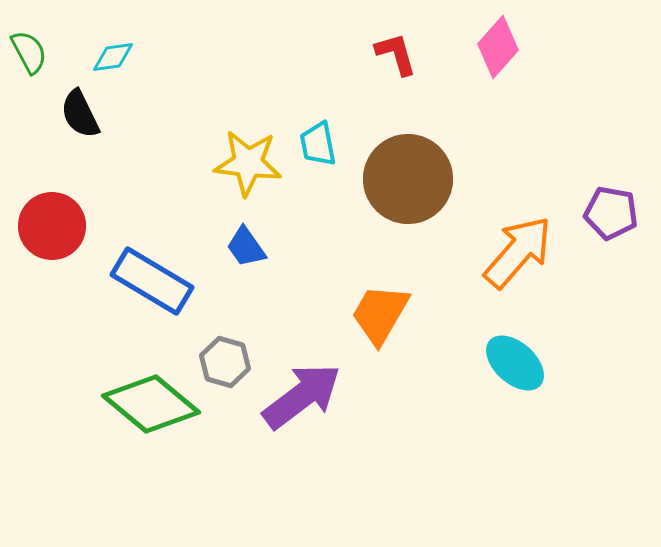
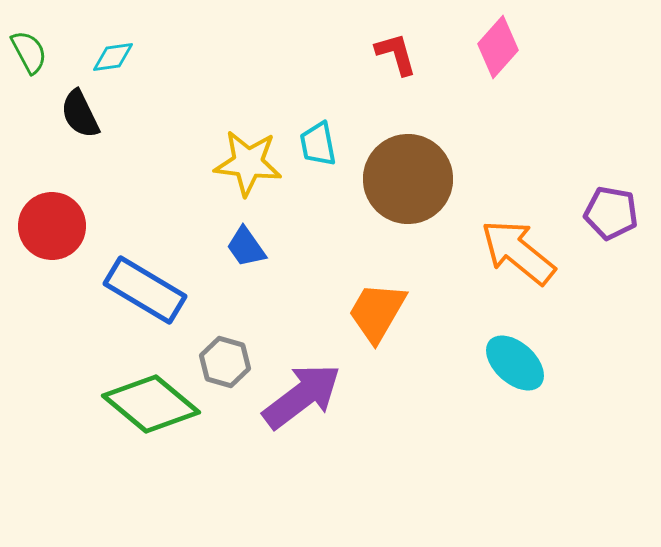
orange arrow: rotated 92 degrees counterclockwise
blue rectangle: moved 7 px left, 9 px down
orange trapezoid: moved 3 px left, 2 px up
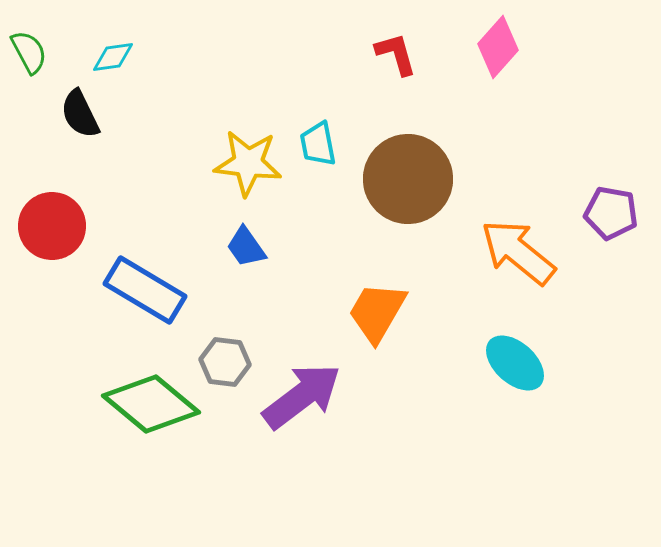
gray hexagon: rotated 9 degrees counterclockwise
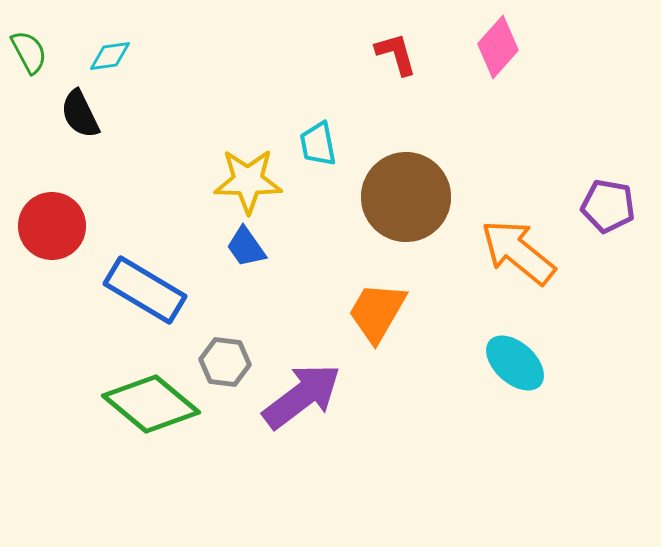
cyan diamond: moved 3 px left, 1 px up
yellow star: moved 18 px down; rotated 6 degrees counterclockwise
brown circle: moved 2 px left, 18 px down
purple pentagon: moved 3 px left, 7 px up
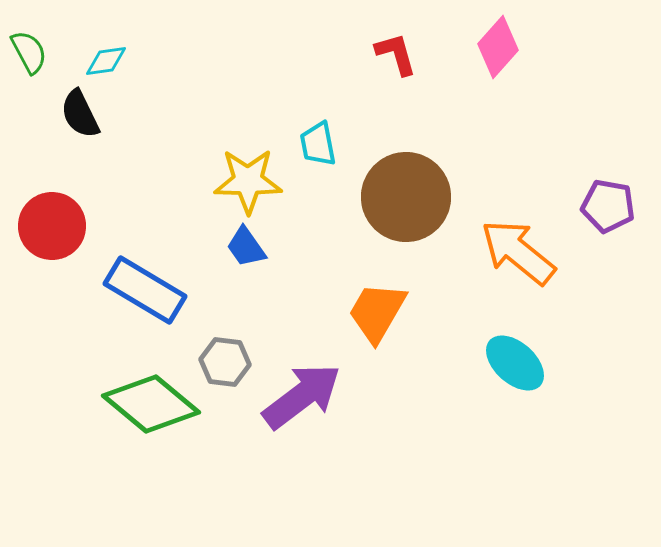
cyan diamond: moved 4 px left, 5 px down
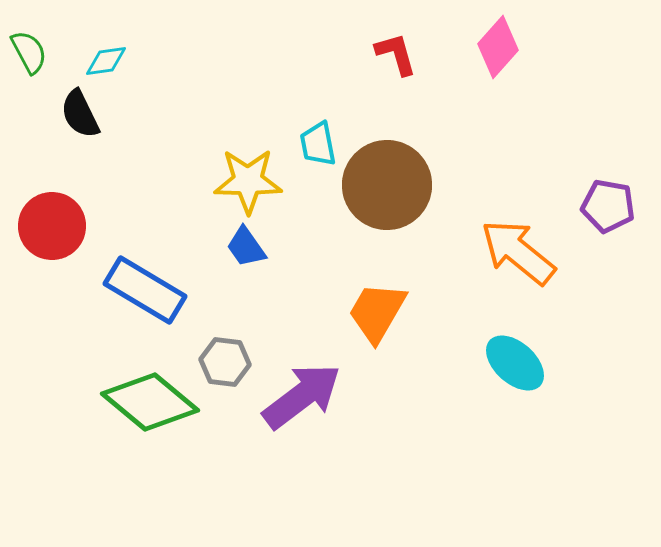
brown circle: moved 19 px left, 12 px up
green diamond: moved 1 px left, 2 px up
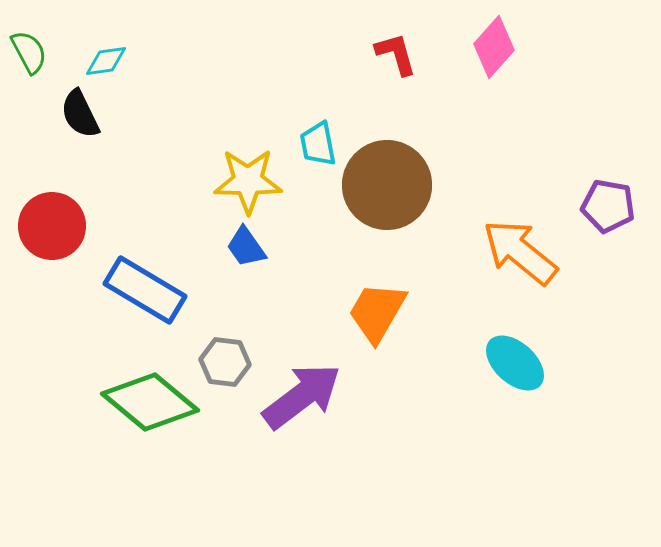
pink diamond: moved 4 px left
orange arrow: moved 2 px right
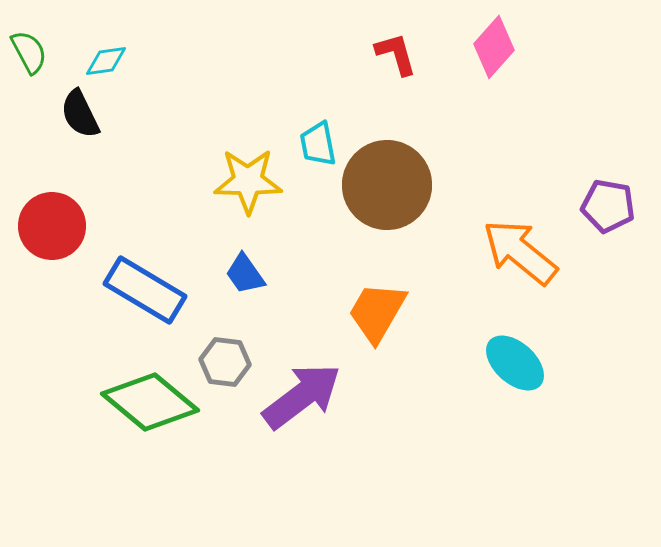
blue trapezoid: moved 1 px left, 27 px down
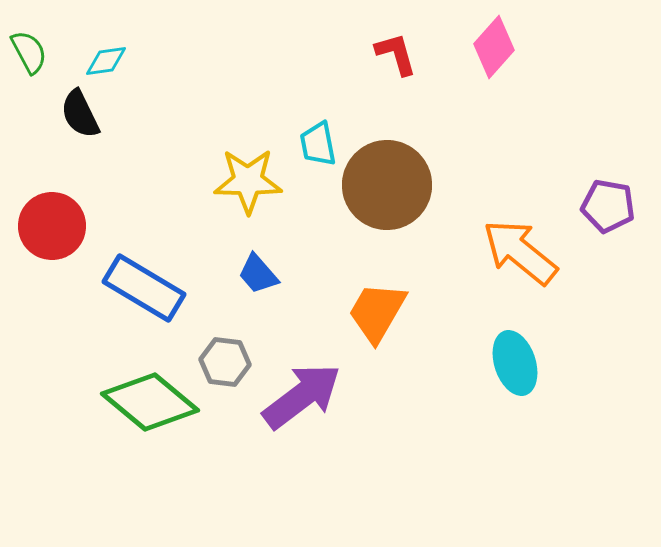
blue trapezoid: moved 13 px right; rotated 6 degrees counterclockwise
blue rectangle: moved 1 px left, 2 px up
cyan ellipse: rotated 30 degrees clockwise
